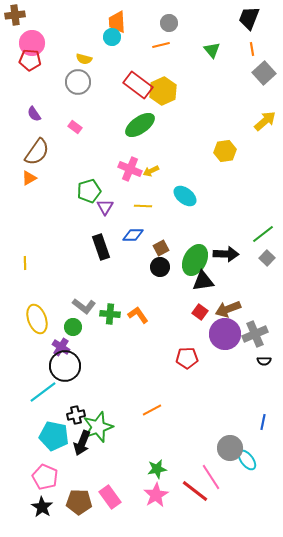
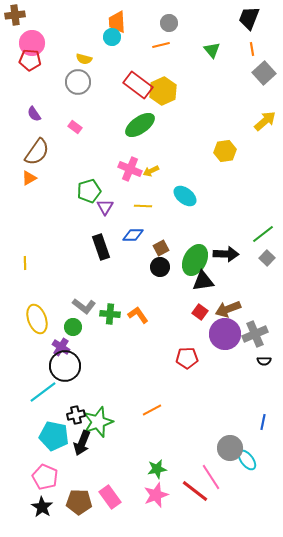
green star at (98, 427): moved 5 px up
pink star at (156, 495): rotated 10 degrees clockwise
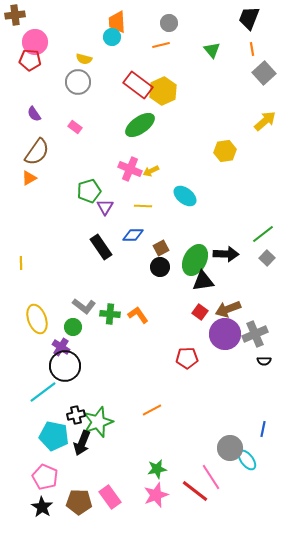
pink circle at (32, 43): moved 3 px right, 1 px up
black rectangle at (101, 247): rotated 15 degrees counterclockwise
yellow line at (25, 263): moved 4 px left
blue line at (263, 422): moved 7 px down
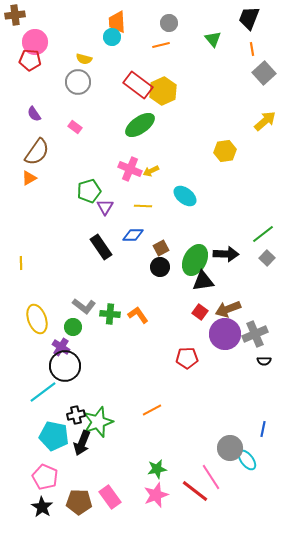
green triangle at (212, 50): moved 1 px right, 11 px up
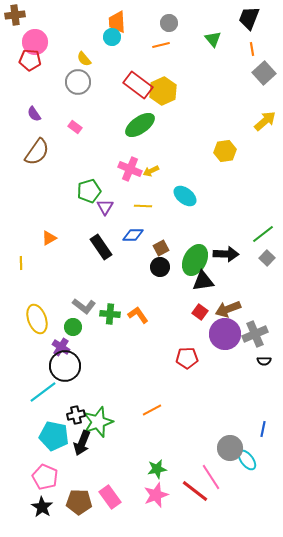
yellow semicircle at (84, 59): rotated 35 degrees clockwise
orange triangle at (29, 178): moved 20 px right, 60 px down
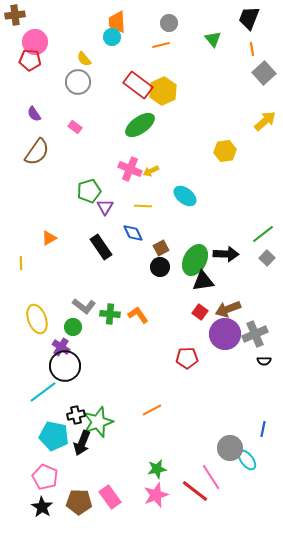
blue diamond at (133, 235): moved 2 px up; rotated 65 degrees clockwise
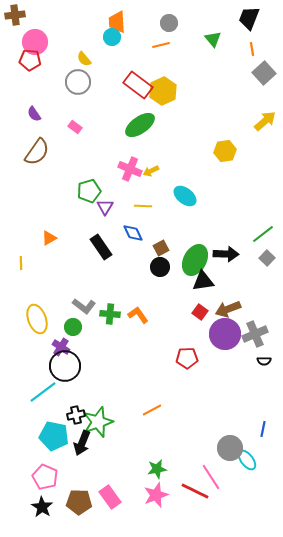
red line at (195, 491): rotated 12 degrees counterclockwise
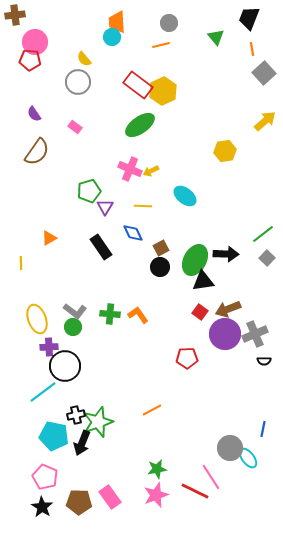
green triangle at (213, 39): moved 3 px right, 2 px up
gray L-shape at (84, 306): moved 9 px left, 5 px down
purple cross at (61, 347): moved 12 px left; rotated 36 degrees counterclockwise
cyan ellipse at (247, 460): moved 1 px right, 2 px up
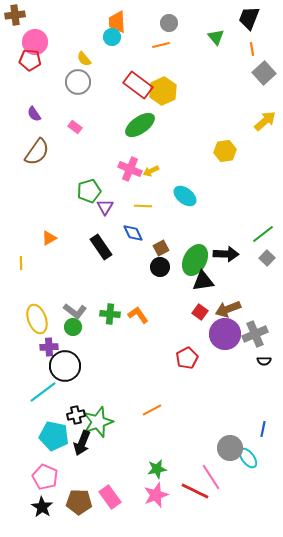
red pentagon at (187, 358): rotated 25 degrees counterclockwise
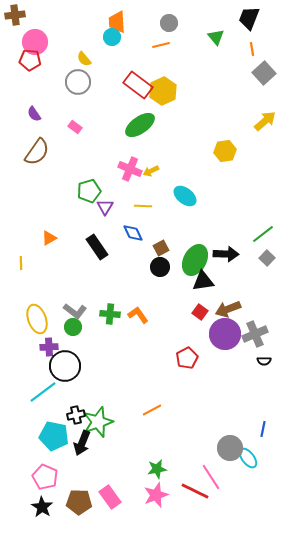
black rectangle at (101, 247): moved 4 px left
